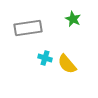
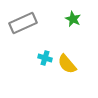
gray rectangle: moved 5 px left, 5 px up; rotated 16 degrees counterclockwise
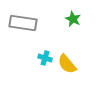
gray rectangle: rotated 32 degrees clockwise
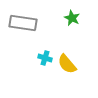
green star: moved 1 px left, 1 px up
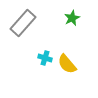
green star: rotated 21 degrees clockwise
gray rectangle: rotated 56 degrees counterclockwise
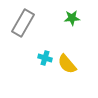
green star: rotated 21 degrees clockwise
gray rectangle: rotated 12 degrees counterclockwise
